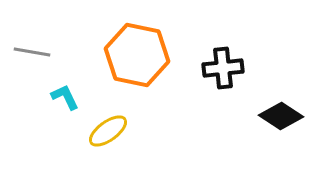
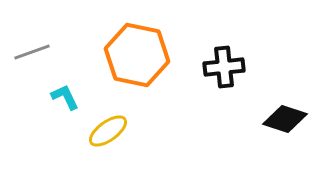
gray line: rotated 30 degrees counterclockwise
black cross: moved 1 px right, 1 px up
black diamond: moved 4 px right, 3 px down; rotated 15 degrees counterclockwise
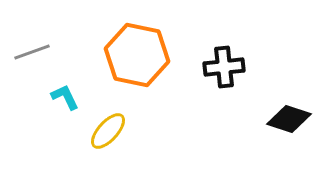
black diamond: moved 4 px right
yellow ellipse: rotated 12 degrees counterclockwise
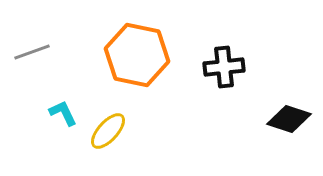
cyan L-shape: moved 2 px left, 16 px down
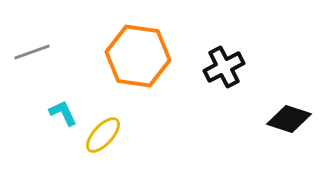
orange hexagon: moved 1 px right, 1 px down; rotated 4 degrees counterclockwise
black cross: rotated 21 degrees counterclockwise
yellow ellipse: moved 5 px left, 4 px down
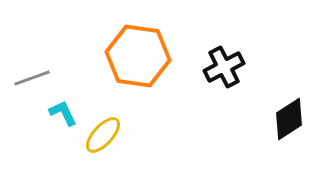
gray line: moved 26 px down
black diamond: rotated 51 degrees counterclockwise
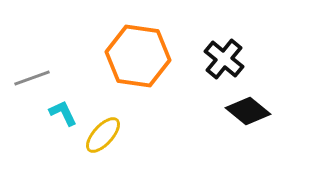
black cross: moved 8 px up; rotated 24 degrees counterclockwise
black diamond: moved 41 px left, 8 px up; rotated 72 degrees clockwise
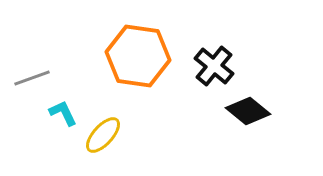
black cross: moved 10 px left, 7 px down
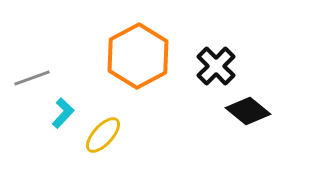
orange hexagon: rotated 24 degrees clockwise
black cross: moved 2 px right; rotated 6 degrees clockwise
cyan L-shape: rotated 68 degrees clockwise
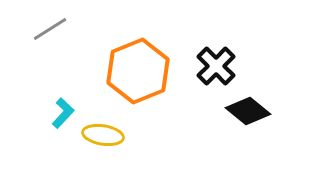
orange hexagon: moved 15 px down; rotated 6 degrees clockwise
gray line: moved 18 px right, 49 px up; rotated 12 degrees counterclockwise
yellow ellipse: rotated 57 degrees clockwise
